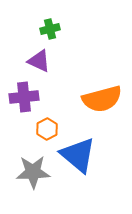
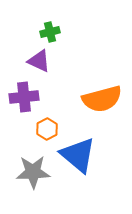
green cross: moved 3 px down
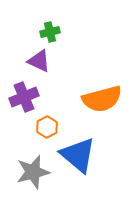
purple cross: rotated 16 degrees counterclockwise
orange hexagon: moved 2 px up
gray star: rotated 12 degrees counterclockwise
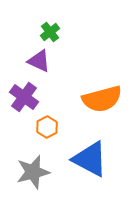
green cross: rotated 24 degrees counterclockwise
purple cross: rotated 32 degrees counterclockwise
blue triangle: moved 12 px right, 4 px down; rotated 12 degrees counterclockwise
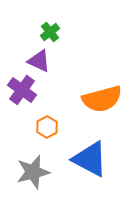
purple cross: moved 2 px left, 7 px up
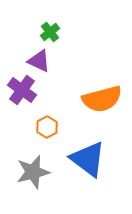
blue triangle: moved 2 px left; rotated 9 degrees clockwise
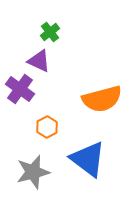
purple cross: moved 2 px left, 1 px up
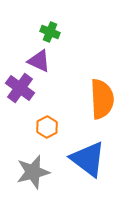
green cross: rotated 30 degrees counterclockwise
purple cross: moved 1 px up
orange semicircle: rotated 78 degrees counterclockwise
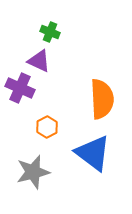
purple cross: rotated 12 degrees counterclockwise
blue triangle: moved 5 px right, 6 px up
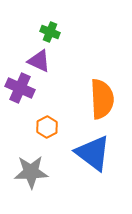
gray star: moved 2 px left; rotated 12 degrees clockwise
